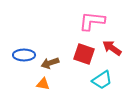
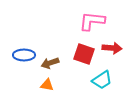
red arrow: rotated 150 degrees clockwise
orange triangle: moved 4 px right, 1 px down
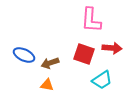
pink L-shape: moved 1 px left, 1 px up; rotated 92 degrees counterclockwise
blue ellipse: rotated 25 degrees clockwise
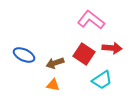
pink L-shape: rotated 124 degrees clockwise
red square: rotated 15 degrees clockwise
brown arrow: moved 5 px right
orange triangle: moved 6 px right
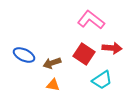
brown arrow: moved 3 px left
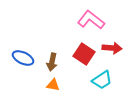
blue ellipse: moved 1 px left, 3 px down
brown arrow: moved 1 px up; rotated 60 degrees counterclockwise
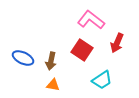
red arrow: moved 5 px right, 5 px up; rotated 108 degrees clockwise
red square: moved 2 px left, 4 px up
brown arrow: moved 1 px left, 1 px up
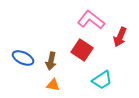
red arrow: moved 3 px right, 6 px up
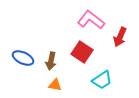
red square: moved 2 px down
orange triangle: moved 2 px right
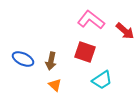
red arrow: moved 5 px right, 6 px up; rotated 72 degrees counterclockwise
red square: moved 3 px right; rotated 15 degrees counterclockwise
blue ellipse: moved 1 px down
orange triangle: rotated 32 degrees clockwise
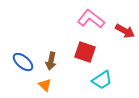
pink L-shape: moved 1 px up
red arrow: rotated 12 degrees counterclockwise
blue ellipse: moved 3 px down; rotated 15 degrees clockwise
orange triangle: moved 10 px left
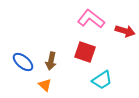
red arrow: rotated 12 degrees counterclockwise
